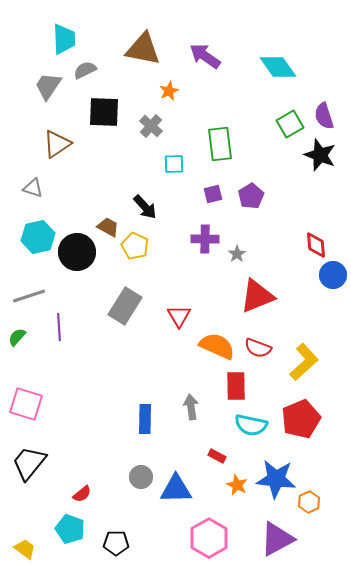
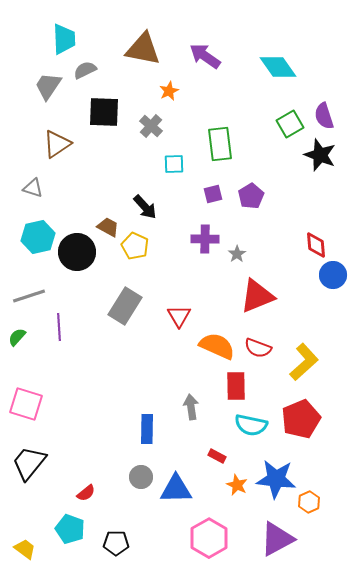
blue rectangle at (145, 419): moved 2 px right, 10 px down
red semicircle at (82, 494): moved 4 px right, 1 px up
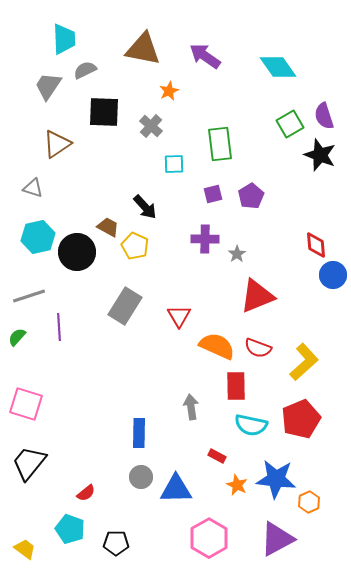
blue rectangle at (147, 429): moved 8 px left, 4 px down
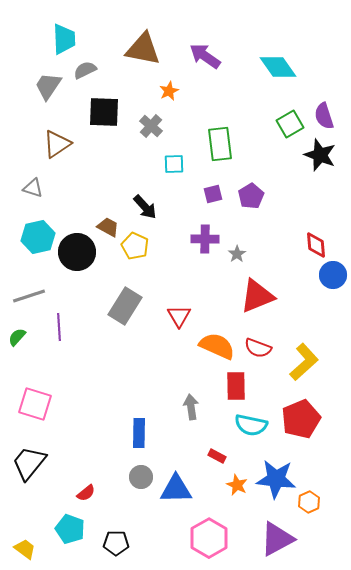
pink square at (26, 404): moved 9 px right
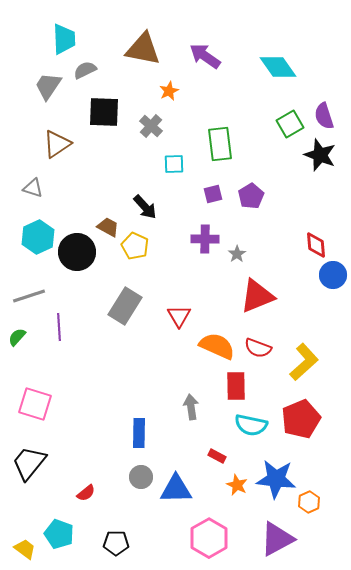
cyan hexagon at (38, 237): rotated 12 degrees counterclockwise
cyan pentagon at (70, 529): moved 11 px left, 5 px down
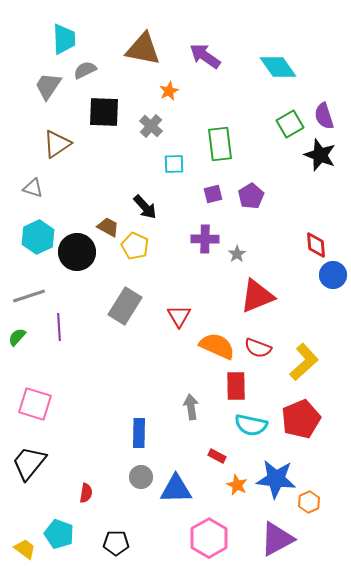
red semicircle at (86, 493): rotated 42 degrees counterclockwise
